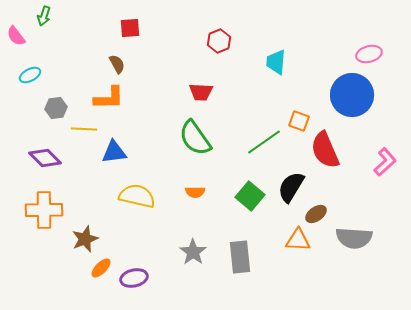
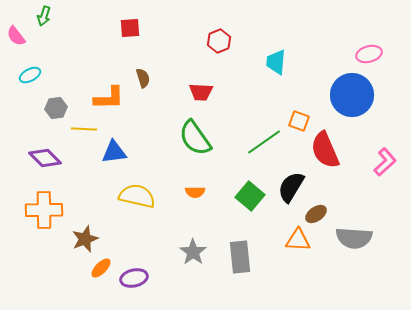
brown semicircle: moved 26 px right, 14 px down; rotated 12 degrees clockwise
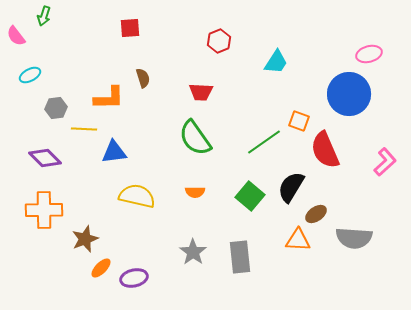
cyan trapezoid: rotated 152 degrees counterclockwise
blue circle: moved 3 px left, 1 px up
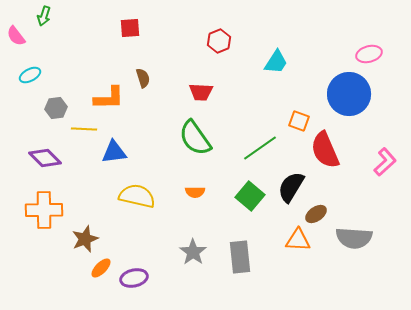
green line: moved 4 px left, 6 px down
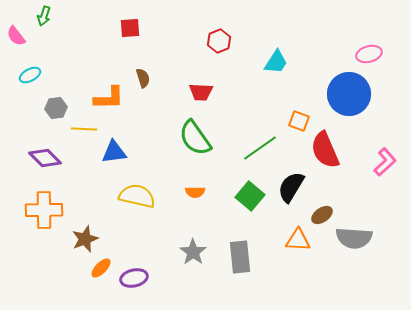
brown ellipse: moved 6 px right, 1 px down
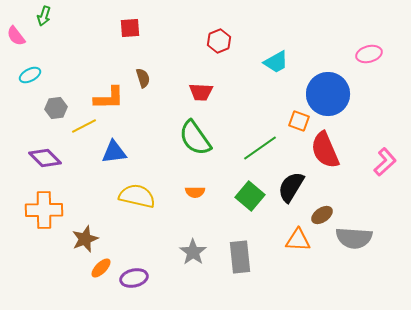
cyan trapezoid: rotated 28 degrees clockwise
blue circle: moved 21 px left
yellow line: moved 3 px up; rotated 30 degrees counterclockwise
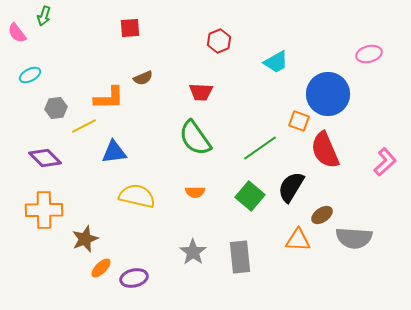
pink semicircle: moved 1 px right, 3 px up
brown semicircle: rotated 84 degrees clockwise
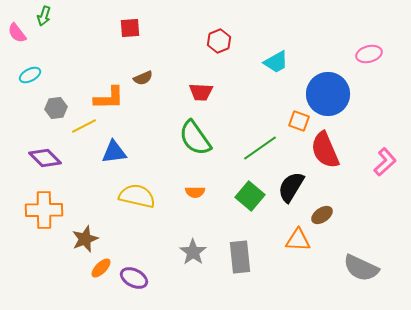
gray semicircle: moved 7 px right, 30 px down; rotated 21 degrees clockwise
purple ellipse: rotated 40 degrees clockwise
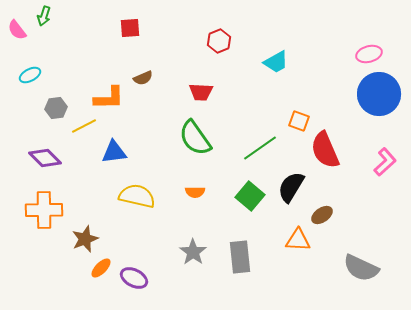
pink semicircle: moved 3 px up
blue circle: moved 51 px right
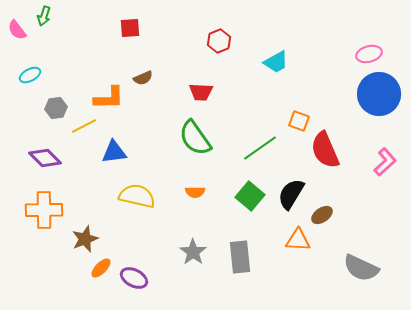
black semicircle: moved 7 px down
